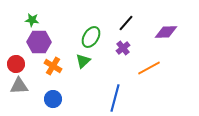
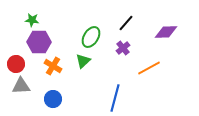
gray triangle: moved 2 px right
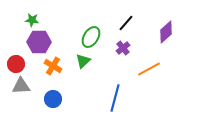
purple diamond: rotated 40 degrees counterclockwise
orange line: moved 1 px down
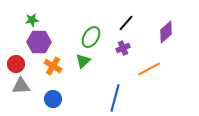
green star: rotated 16 degrees counterclockwise
purple cross: rotated 16 degrees clockwise
